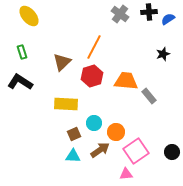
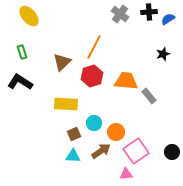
brown arrow: moved 1 px right, 1 px down
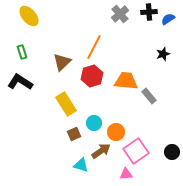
gray cross: rotated 12 degrees clockwise
yellow rectangle: rotated 55 degrees clockwise
cyan triangle: moved 8 px right, 9 px down; rotated 14 degrees clockwise
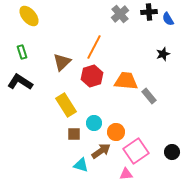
blue semicircle: rotated 88 degrees counterclockwise
yellow rectangle: moved 1 px down
brown square: rotated 24 degrees clockwise
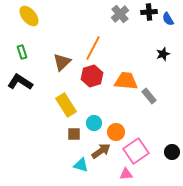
orange line: moved 1 px left, 1 px down
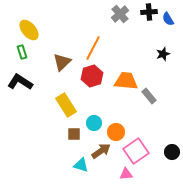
yellow ellipse: moved 14 px down
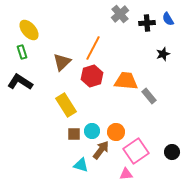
black cross: moved 2 px left, 11 px down
cyan circle: moved 2 px left, 8 px down
brown arrow: moved 1 px up; rotated 18 degrees counterclockwise
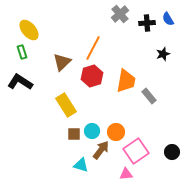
orange trapezoid: rotated 95 degrees clockwise
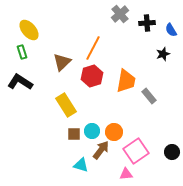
blue semicircle: moved 3 px right, 11 px down
orange circle: moved 2 px left
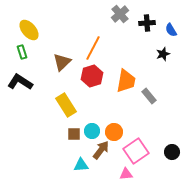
cyan triangle: rotated 21 degrees counterclockwise
